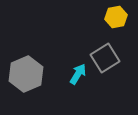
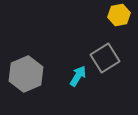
yellow hexagon: moved 3 px right, 2 px up
cyan arrow: moved 2 px down
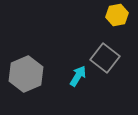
yellow hexagon: moved 2 px left
gray square: rotated 20 degrees counterclockwise
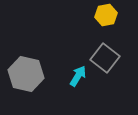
yellow hexagon: moved 11 px left
gray hexagon: rotated 24 degrees counterclockwise
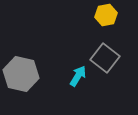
gray hexagon: moved 5 px left
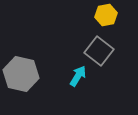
gray square: moved 6 px left, 7 px up
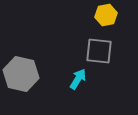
gray square: rotated 32 degrees counterclockwise
cyan arrow: moved 3 px down
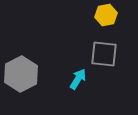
gray square: moved 5 px right, 3 px down
gray hexagon: rotated 20 degrees clockwise
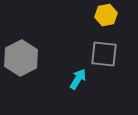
gray hexagon: moved 16 px up
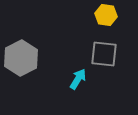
yellow hexagon: rotated 20 degrees clockwise
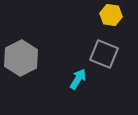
yellow hexagon: moved 5 px right
gray square: rotated 16 degrees clockwise
